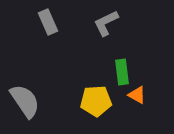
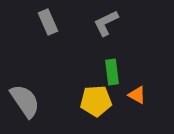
green rectangle: moved 10 px left
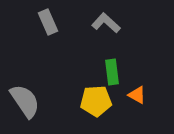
gray L-shape: rotated 68 degrees clockwise
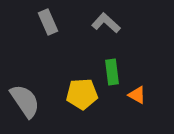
yellow pentagon: moved 14 px left, 7 px up
